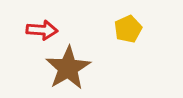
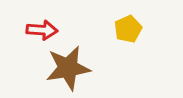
brown star: rotated 21 degrees clockwise
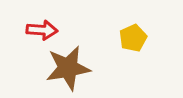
yellow pentagon: moved 5 px right, 9 px down
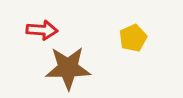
brown star: rotated 9 degrees clockwise
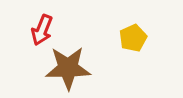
red arrow: rotated 108 degrees clockwise
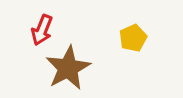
brown star: rotated 27 degrees counterclockwise
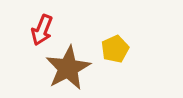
yellow pentagon: moved 18 px left, 11 px down
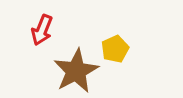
brown star: moved 8 px right, 3 px down
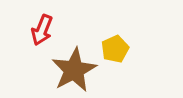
brown star: moved 2 px left, 1 px up
